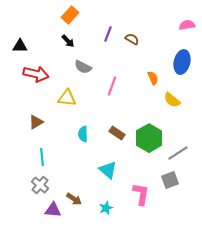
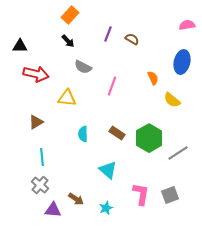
gray square: moved 15 px down
brown arrow: moved 2 px right
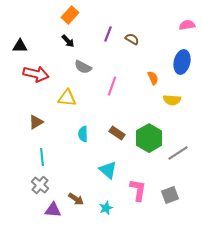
yellow semicircle: rotated 36 degrees counterclockwise
pink L-shape: moved 3 px left, 4 px up
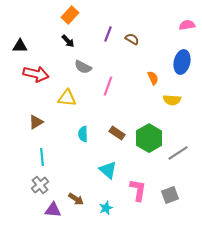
pink line: moved 4 px left
gray cross: rotated 12 degrees clockwise
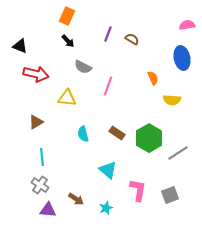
orange rectangle: moved 3 px left, 1 px down; rotated 18 degrees counterclockwise
black triangle: rotated 21 degrees clockwise
blue ellipse: moved 4 px up; rotated 25 degrees counterclockwise
cyan semicircle: rotated 14 degrees counterclockwise
gray cross: rotated 18 degrees counterclockwise
purple triangle: moved 5 px left
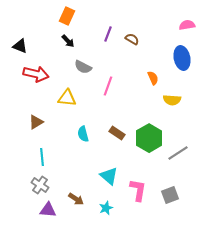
cyan triangle: moved 1 px right, 6 px down
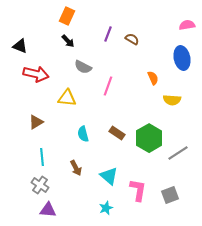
brown arrow: moved 31 px up; rotated 28 degrees clockwise
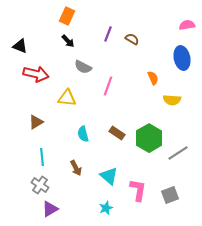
purple triangle: moved 2 px right, 1 px up; rotated 36 degrees counterclockwise
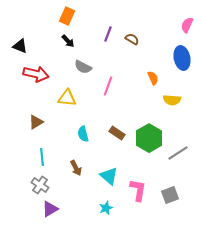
pink semicircle: rotated 56 degrees counterclockwise
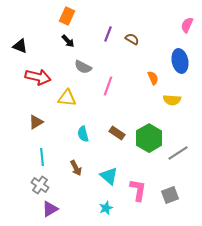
blue ellipse: moved 2 px left, 3 px down
red arrow: moved 2 px right, 3 px down
